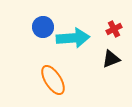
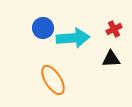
blue circle: moved 1 px down
black triangle: rotated 18 degrees clockwise
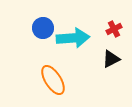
black triangle: rotated 24 degrees counterclockwise
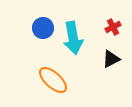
red cross: moved 1 px left, 2 px up
cyan arrow: rotated 84 degrees clockwise
orange ellipse: rotated 16 degrees counterclockwise
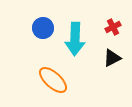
cyan arrow: moved 2 px right, 1 px down; rotated 12 degrees clockwise
black triangle: moved 1 px right, 1 px up
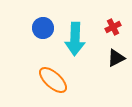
black triangle: moved 4 px right
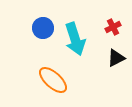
cyan arrow: rotated 20 degrees counterclockwise
